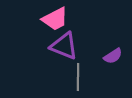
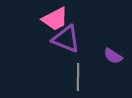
purple triangle: moved 2 px right, 7 px up
purple semicircle: rotated 66 degrees clockwise
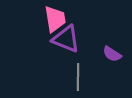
pink trapezoid: rotated 72 degrees counterclockwise
purple semicircle: moved 1 px left, 2 px up
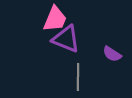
pink trapezoid: rotated 32 degrees clockwise
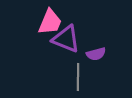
pink trapezoid: moved 5 px left, 3 px down
purple semicircle: moved 16 px left; rotated 48 degrees counterclockwise
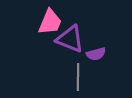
purple triangle: moved 4 px right
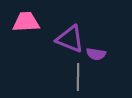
pink trapezoid: moved 24 px left; rotated 116 degrees counterclockwise
purple semicircle: rotated 24 degrees clockwise
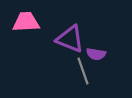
gray line: moved 5 px right, 6 px up; rotated 20 degrees counterclockwise
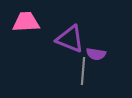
gray line: rotated 24 degrees clockwise
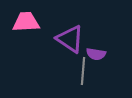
purple triangle: rotated 12 degrees clockwise
